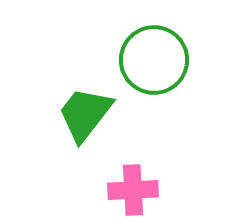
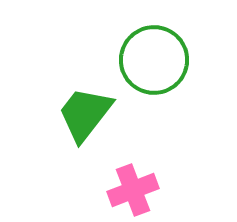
pink cross: rotated 18 degrees counterclockwise
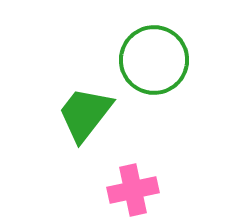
pink cross: rotated 9 degrees clockwise
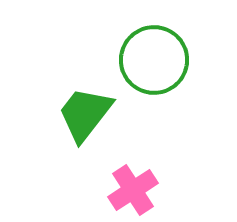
pink cross: rotated 21 degrees counterclockwise
